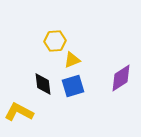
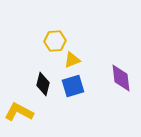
purple diamond: rotated 64 degrees counterclockwise
black diamond: rotated 20 degrees clockwise
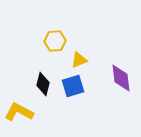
yellow triangle: moved 7 px right
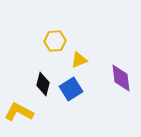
blue square: moved 2 px left, 3 px down; rotated 15 degrees counterclockwise
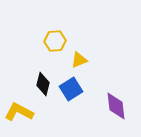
purple diamond: moved 5 px left, 28 px down
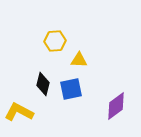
yellow triangle: rotated 24 degrees clockwise
blue square: rotated 20 degrees clockwise
purple diamond: rotated 60 degrees clockwise
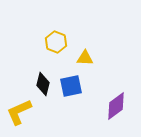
yellow hexagon: moved 1 px right, 1 px down; rotated 25 degrees clockwise
yellow triangle: moved 6 px right, 2 px up
blue square: moved 3 px up
yellow L-shape: rotated 52 degrees counterclockwise
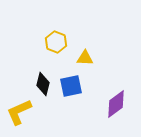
purple diamond: moved 2 px up
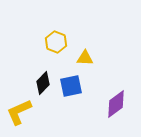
black diamond: moved 1 px up; rotated 30 degrees clockwise
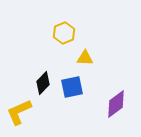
yellow hexagon: moved 8 px right, 9 px up; rotated 15 degrees clockwise
blue square: moved 1 px right, 1 px down
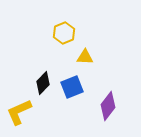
yellow triangle: moved 1 px up
blue square: rotated 10 degrees counterclockwise
purple diamond: moved 8 px left, 2 px down; rotated 16 degrees counterclockwise
